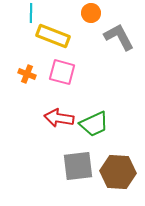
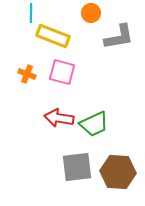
gray L-shape: rotated 108 degrees clockwise
gray square: moved 1 px left, 1 px down
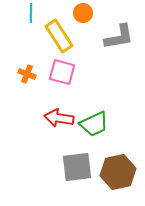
orange circle: moved 8 px left
yellow rectangle: moved 6 px right; rotated 36 degrees clockwise
brown hexagon: rotated 16 degrees counterclockwise
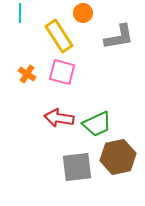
cyan line: moved 11 px left
orange cross: rotated 12 degrees clockwise
green trapezoid: moved 3 px right
brown hexagon: moved 15 px up
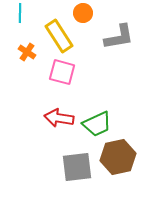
orange cross: moved 22 px up
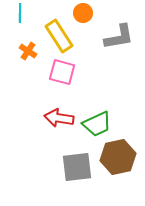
orange cross: moved 1 px right, 1 px up
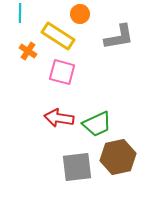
orange circle: moved 3 px left, 1 px down
yellow rectangle: moved 1 px left; rotated 24 degrees counterclockwise
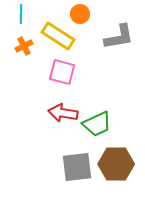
cyan line: moved 1 px right, 1 px down
orange cross: moved 4 px left, 5 px up; rotated 30 degrees clockwise
red arrow: moved 4 px right, 5 px up
brown hexagon: moved 2 px left, 7 px down; rotated 12 degrees clockwise
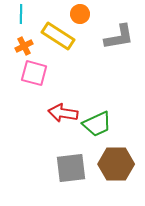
pink square: moved 28 px left, 1 px down
gray square: moved 6 px left, 1 px down
